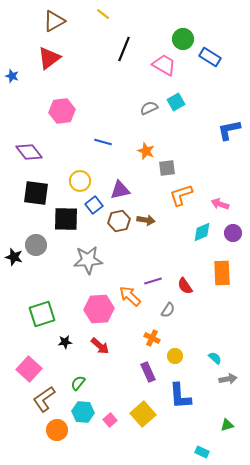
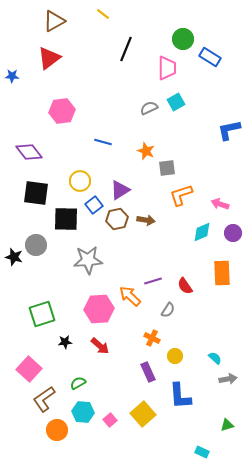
black line at (124, 49): moved 2 px right
pink trapezoid at (164, 65): moved 3 px right, 3 px down; rotated 60 degrees clockwise
blue star at (12, 76): rotated 16 degrees counterclockwise
purple triangle at (120, 190): rotated 20 degrees counterclockwise
brown hexagon at (119, 221): moved 2 px left, 2 px up
green semicircle at (78, 383): rotated 21 degrees clockwise
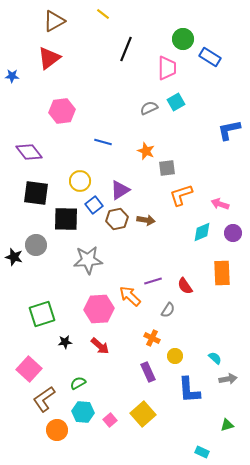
blue L-shape at (180, 396): moved 9 px right, 6 px up
